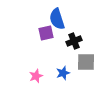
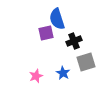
gray square: rotated 18 degrees counterclockwise
blue star: rotated 24 degrees counterclockwise
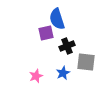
black cross: moved 7 px left, 5 px down
gray square: rotated 24 degrees clockwise
blue star: rotated 16 degrees clockwise
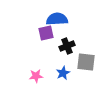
blue semicircle: rotated 105 degrees clockwise
pink star: rotated 16 degrees clockwise
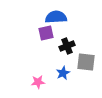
blue semicircle: moved 1 px left, 2 px up
pink star: moved 2 px right, 6 px down
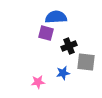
purple square: rotated 28 degrees clockwise
black cross: moved 2 px right
blue star: rotated 16 degrees clockwise
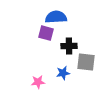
black cross: rotated 21 degrees clockwise
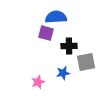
gray square: rotated 18 degrees counterclockwise
pink star: rotated 16 degrees counterclockwise
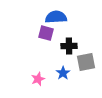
blue star: rotated 24 degrees counterclockwise
pink star: moved 3 px up
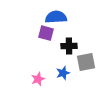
blue star: rotated 16 degrees clockwise
